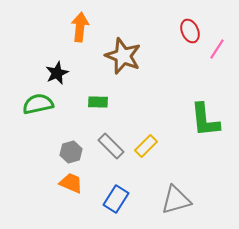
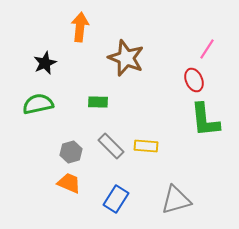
red ellipse: moved 4 px right, 49 px down
pink line: moved 10 px left
brown star: moved 3 px right, 2 px down
black star: moved 12 px left, 10 px up
yellow rectangle: rotated 50 degrees clockwise
orange trapezoid: moved 2 px left
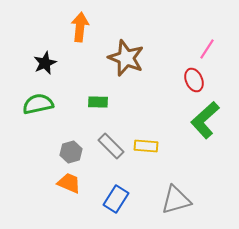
green L-shape: rotated 54 degrees clockwise
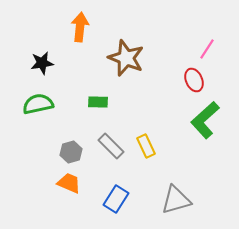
black star: moved 3 px left; rotated 15 degrees clockwise
yellow rectangle: rotated 60 degrees clockwise
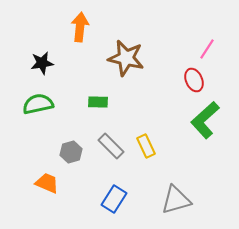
brown star: rotated 9 degrees counterclockwise
orange trapezoid: moved 22 px left
blue rectangle: moved 2 px left
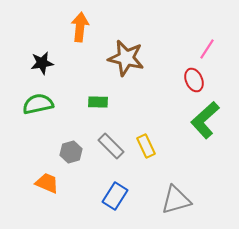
blue rectangle: moved 1 px right, 3 px up
